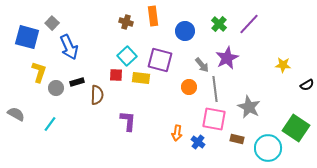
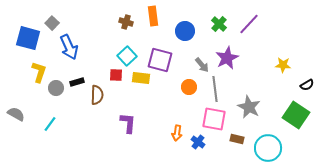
blue square: moved 1 px right, 1 px down
purple L-shape: moved 2 px down
green square: moved 13 px up
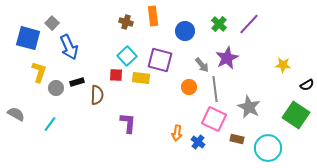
pink square: rotated 15 degrees clockwise
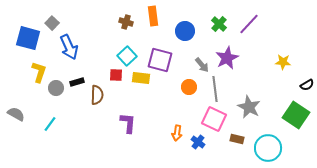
yellow star: moved 3 px up
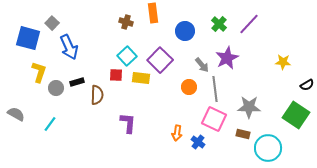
orange rectangle: moved 3 px up
purple square: rotated 30 degrees clockwise
gray star: rotated 25 degrees counterclockwise
brown rectangle: moved 6 px right, 5 px up
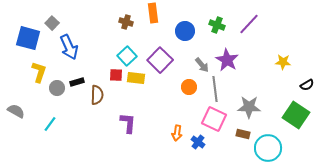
green cross: moved 2 px left, 1 px down; rotated 21 degrees counterclockwise
purple star: moved 2 px down; rotated 15 degrees counterclockwise
yellow rectangle: moved 5 px left
gray circle: moved 1 px right
gray semicircle: moved 3 px up
